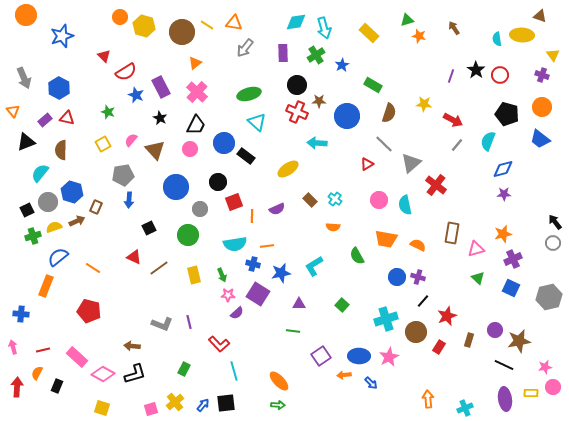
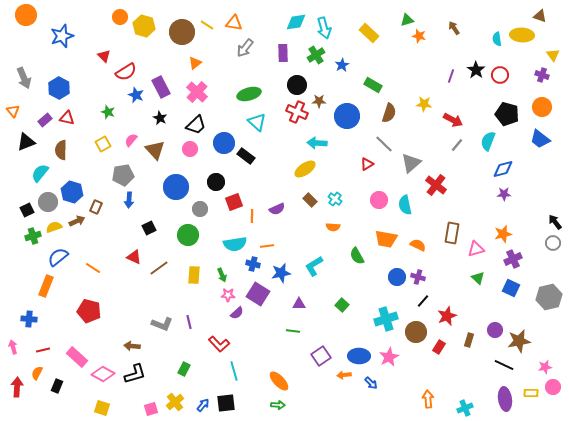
black trapezoid at (196, 125): rotated 20 degrees clockwise
yellow ellipse at (288, 169): moved 17 px right
black circle at (218, 182): moved 2 px left
yellow rectangle at (194, 275): rotated 18 degrees clockwise
blue cross at (21, 314): moved 8 px right, 5 px down
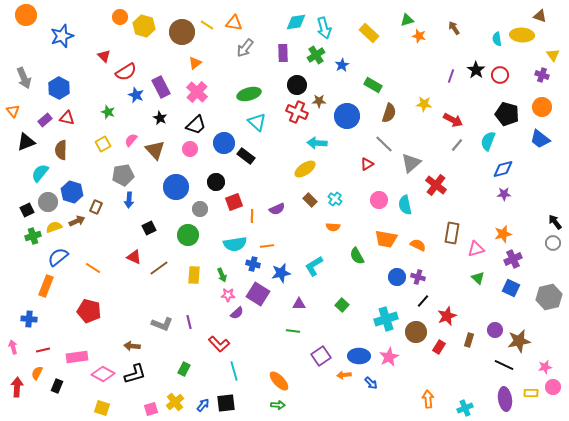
pink rectangle at (77, 357): rotated 50 degrees counterclockwise
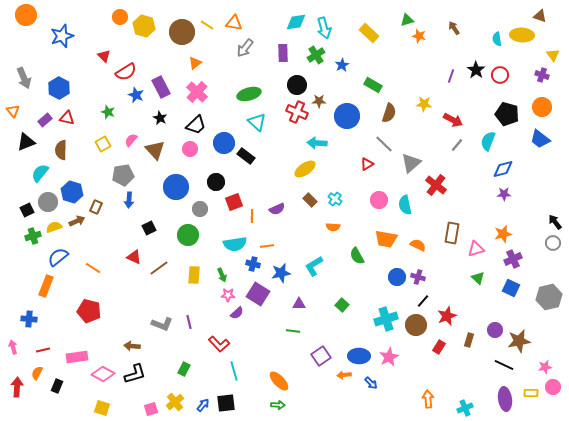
brown circle at (416, 332): moved 7 px up
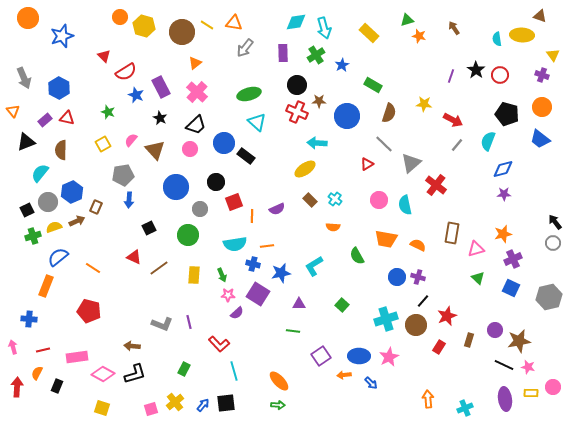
orange circle at (26, 15): moved 2 px right, 3 px down
blue hexagon at (72, 192): rotated 20 degrees clockwise
pink star at (545, 367): moved 17 px left; rotated 24 degrees clockwise
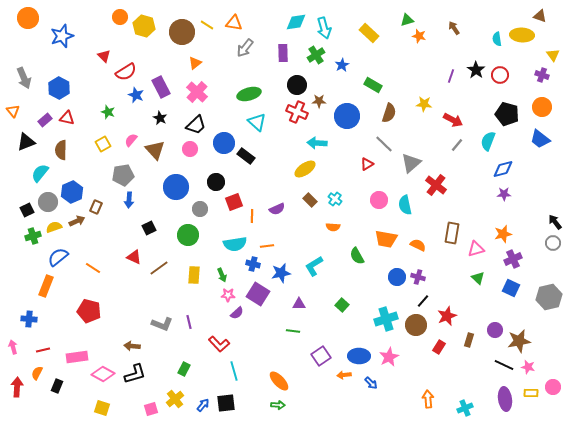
yellow cross at (175, 402): moved 3 px up
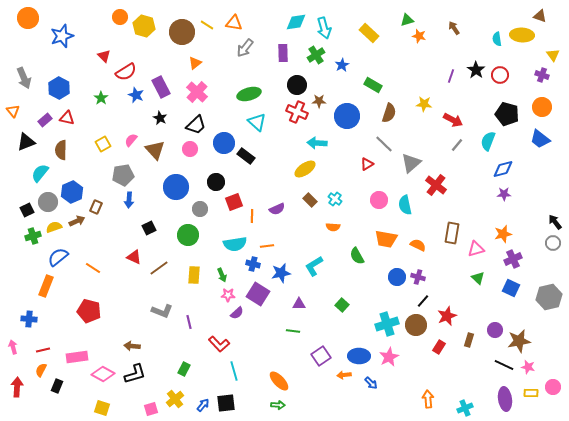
green star at (108, 112): moved 7 px left, 14 px up; rotated 16 degrees clockwise
cyan cross at (386, 319): moved 1 px right, 5 px down
gray L-shape at (162, 324): moved 13 px up
orange semicircle at (37, 373): moved 4 px right, 3 px up
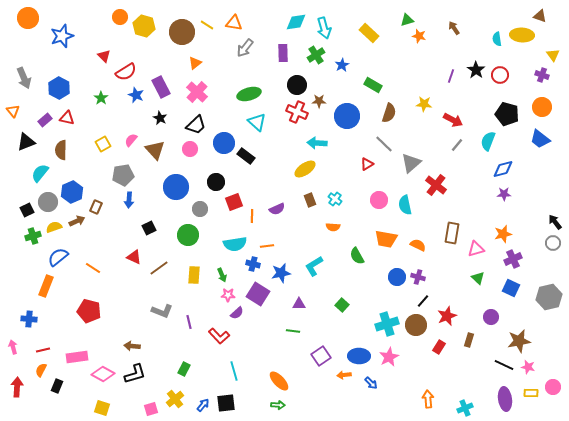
brown rectangle at (310, 200): rotated 24 degrees clockwise
purple circle at (495, 330): moved 4 px left, 13 px up
red L-shape at (219, 344): moved 8 px up
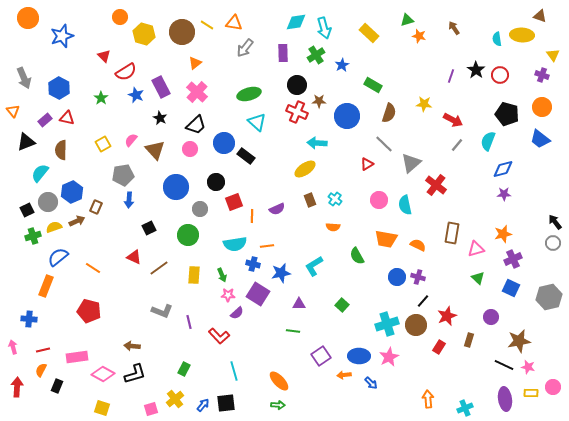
yellow hexagon at (144, 26): moved 8 px down
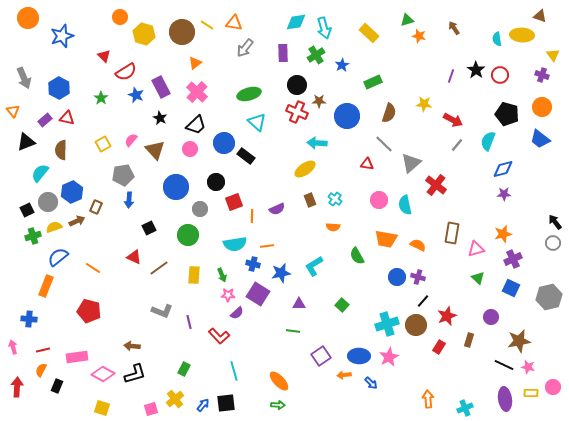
green rectangle at (373, 85): moved 3 px up; rotated 54 degrees counterclockwise
red triangle at (367, 164): rotated 40 degrees clockwise
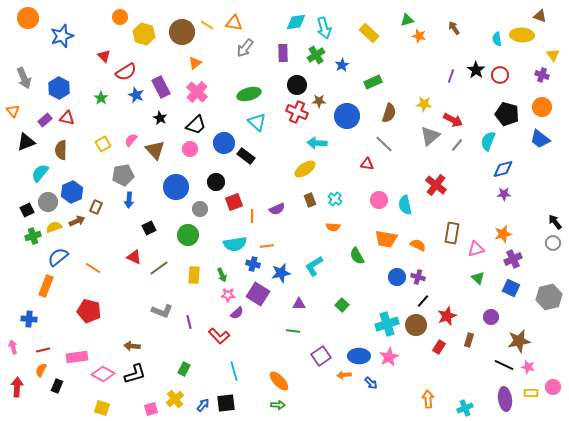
gray triangle at (411, 163): moved 19 px right, 27 px up
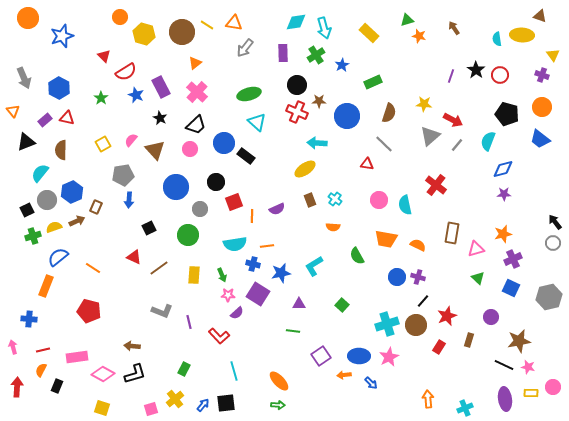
gray circle at (48, 202): moved 1 px left, 2 px up
